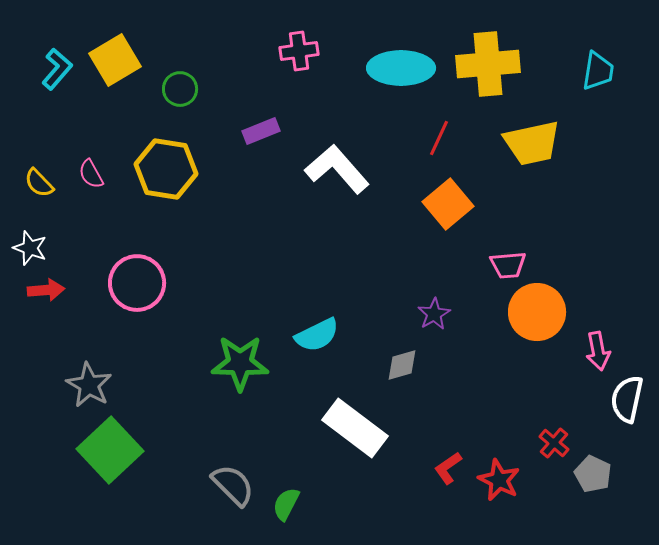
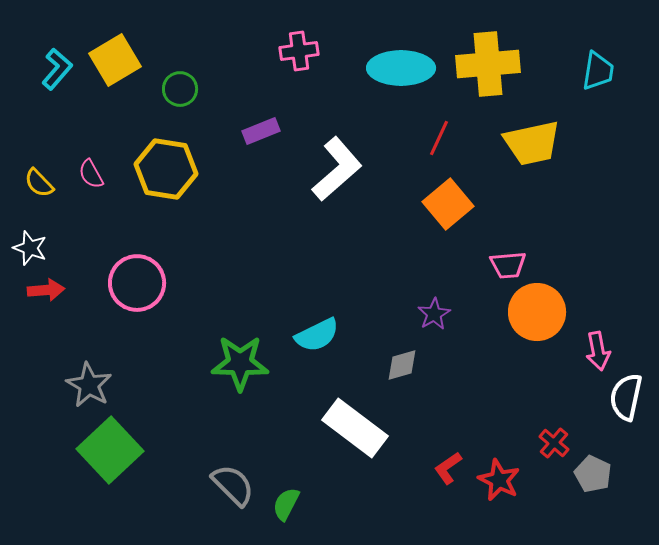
white L-shape: rotated 90 degrees clockwise
white semicircle: moved 1 px left, 2 px up
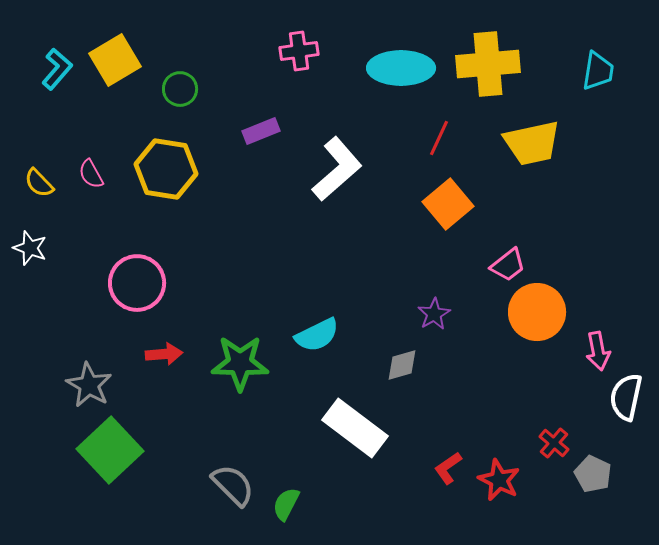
pink trapezoid: rotated 33 degrees counterclockwise
red arrow: moved 118 px right, 64 px down
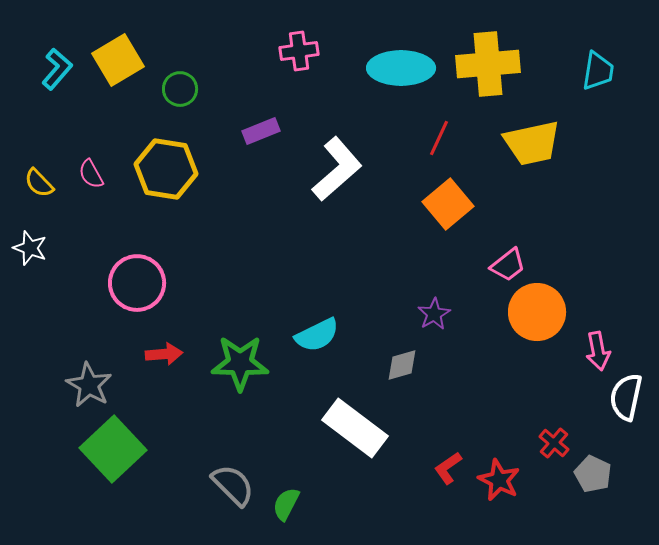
yellow square: moved 3 px right
green square: moved 3 px right, 1 px up
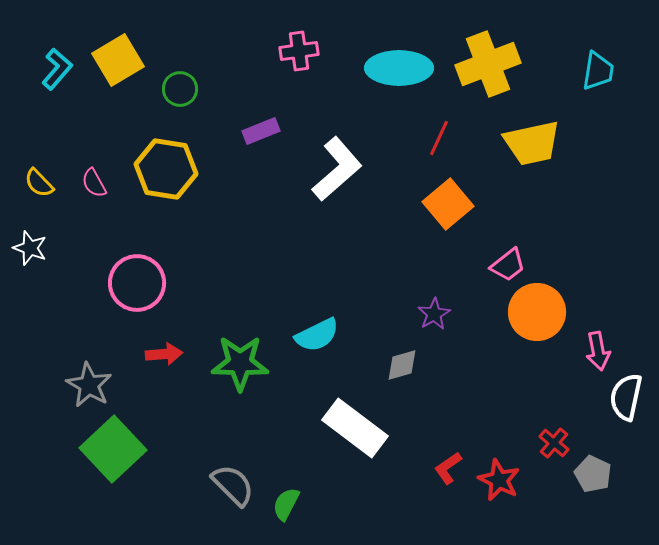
yellow cross: rotated 16 degrees counterclockwise
cyan ellipse: moved 2 px left
pink semicircle: moved 3 px right, 9 px down
